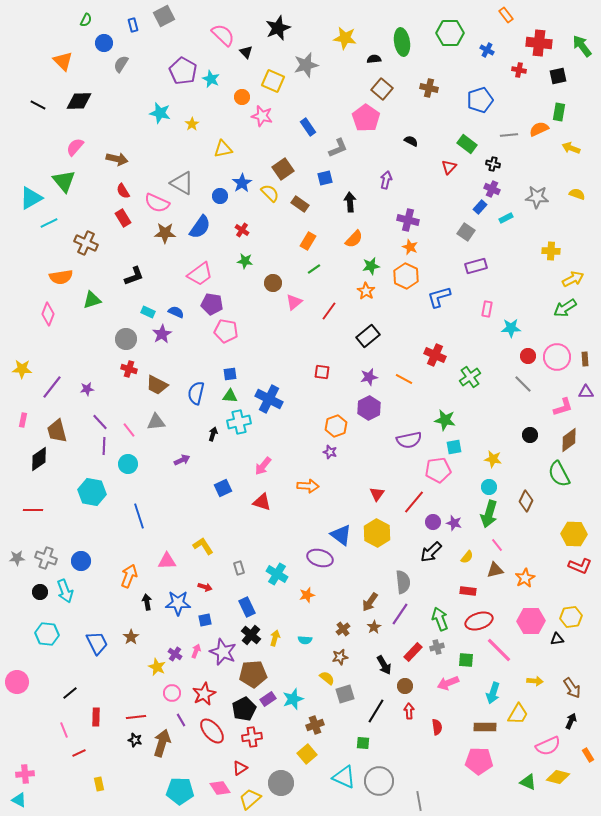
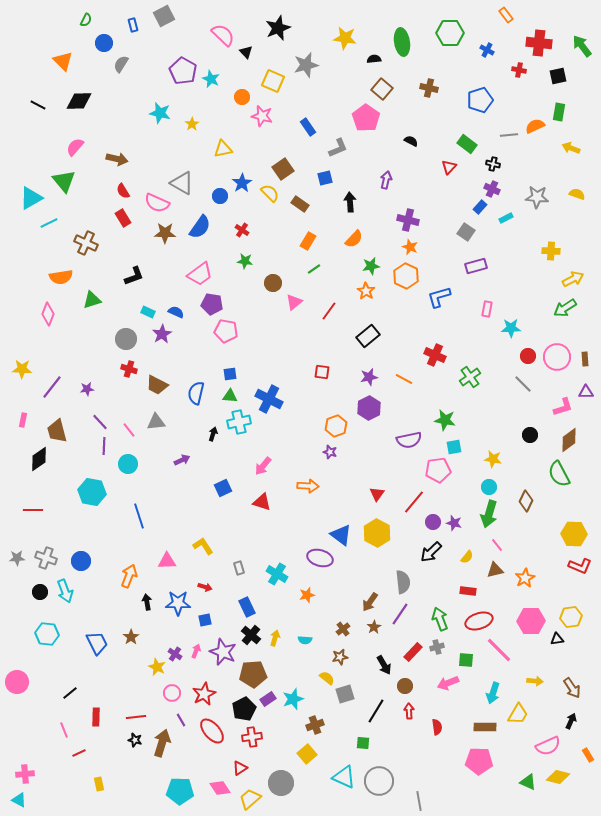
orange semicircle at (539, 129): moved 4 px left, 3 px up
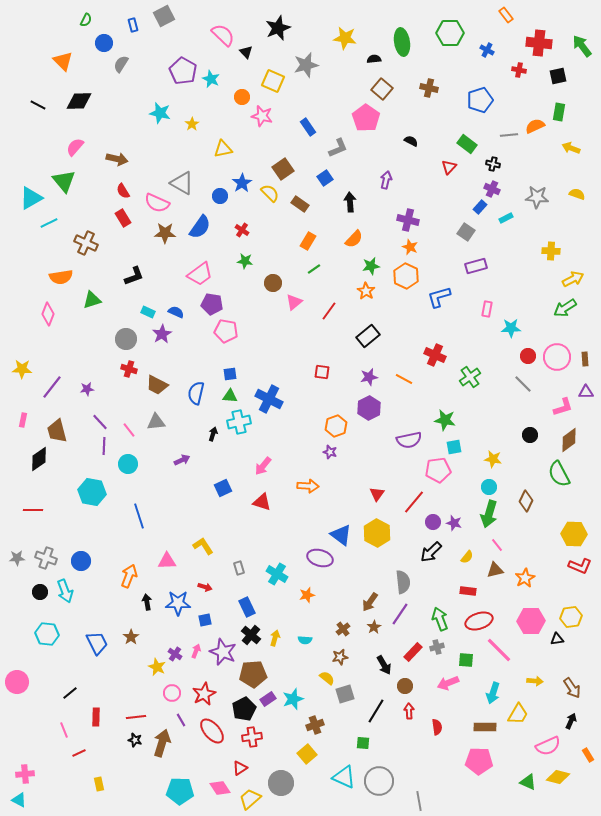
blue square at (325, 178): rotated 21 degrees counterclockwise
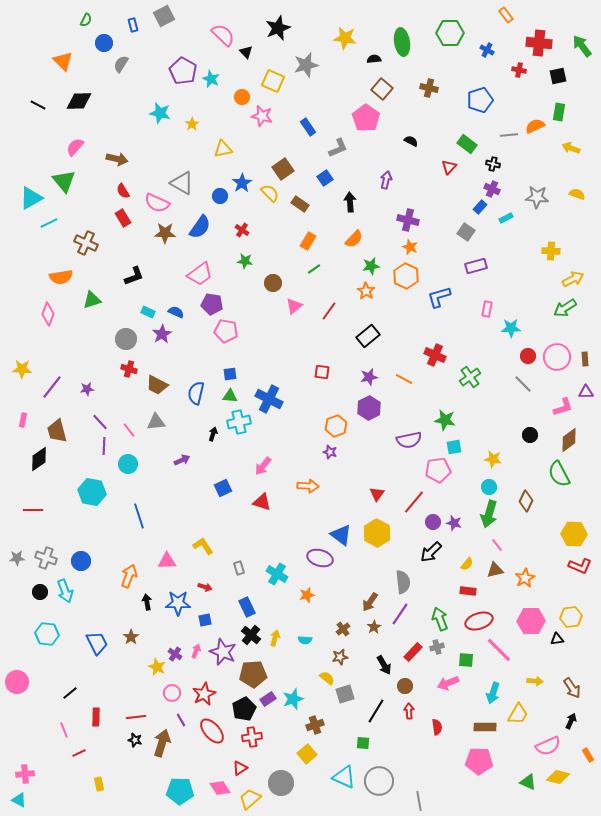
pink triangle at (294, 302): moved 4 px down
yellow semicircle at (467, 557): moved 7 px down
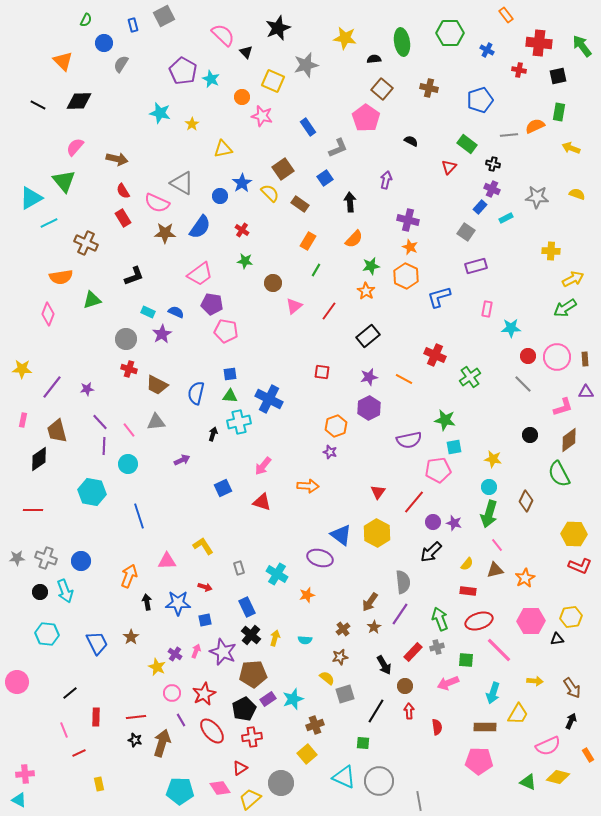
green line at (314, 269): moved 2 px right, 1 px down; rotated 24 degrees counterclockwise
red triangle at (377, 494): moved 1 px right, 2 px up
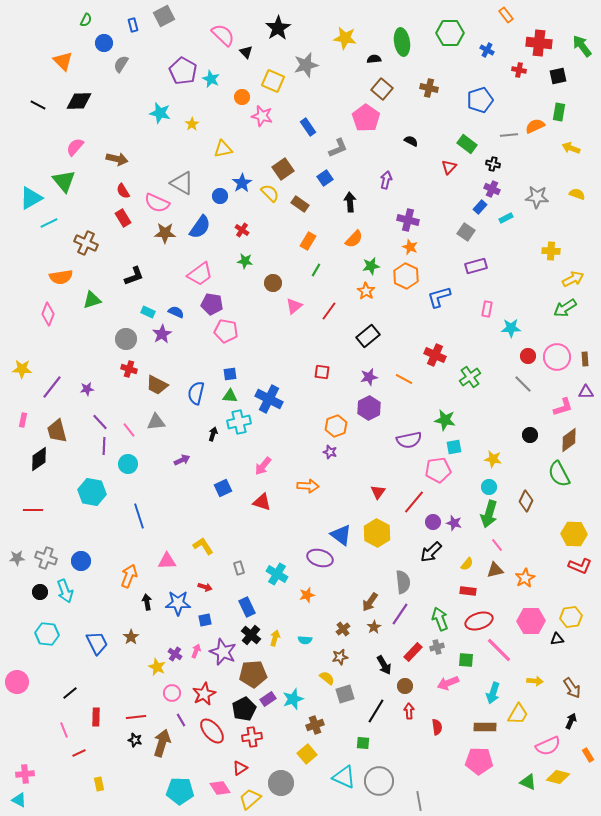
black star at (278, 28): rotated 10 degrees counterclockwise
